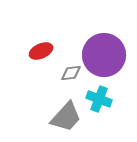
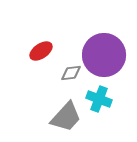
red ellipse: rotated 10 degrees counterclockwise
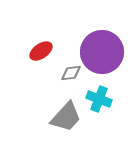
purple circle: moved 2 px left, 3 px up
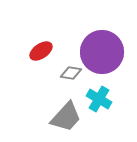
gray diamond: rotated 15 degrees clockwise
cyan cross: rotated 10 degrees clockwise
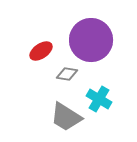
purple circle: moved 11 px left, 12 px up
gray diamond: moved 4 px left, 1 px down
gray trapezoid: rotated 80 degrees clockwise
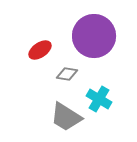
purple circle: moved 3 px right, 4 px up
red ellipse: moved 1 px left, 1 px up
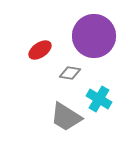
gray diamond: moved 3 px right, 1 px up
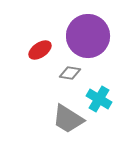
purple circle: moved 6 px left
gray trapezoid: moved 2 px right, 2 px down
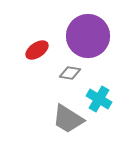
red ellipse: moved 3 px left
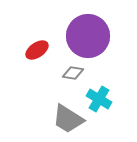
gray diamond: moved 3 px right
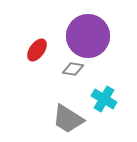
red ellipse: rotated 20 degrees counterclockwise
gray diamond: moved 4 px up
cyan cross: moved 5 px right
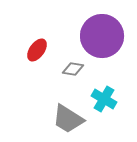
purple circle: moved 14 px right
